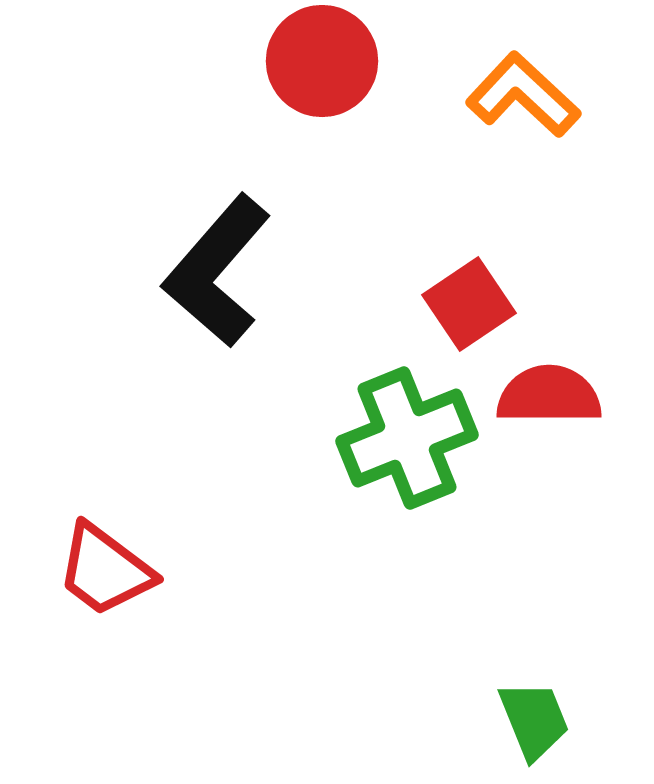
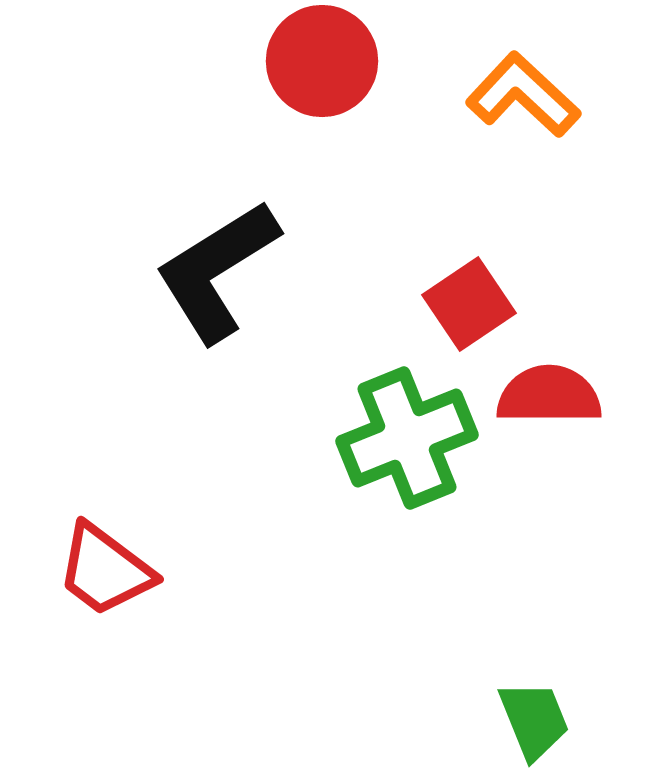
black L-shape: rotated 17 degrees clockwise
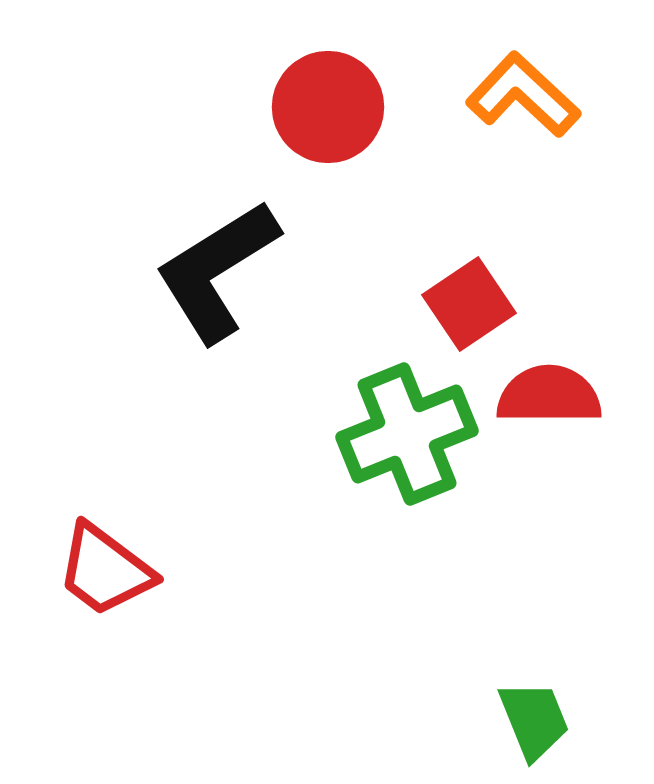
red circle: moved 6 px right, 46 px down
green cross: moved 4 px up
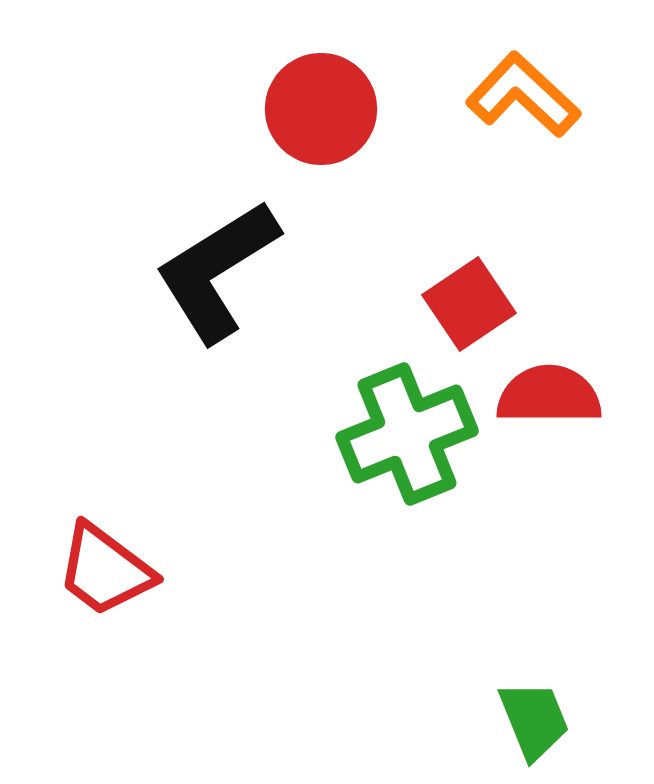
red circle: moved 7 px left, 2 px down
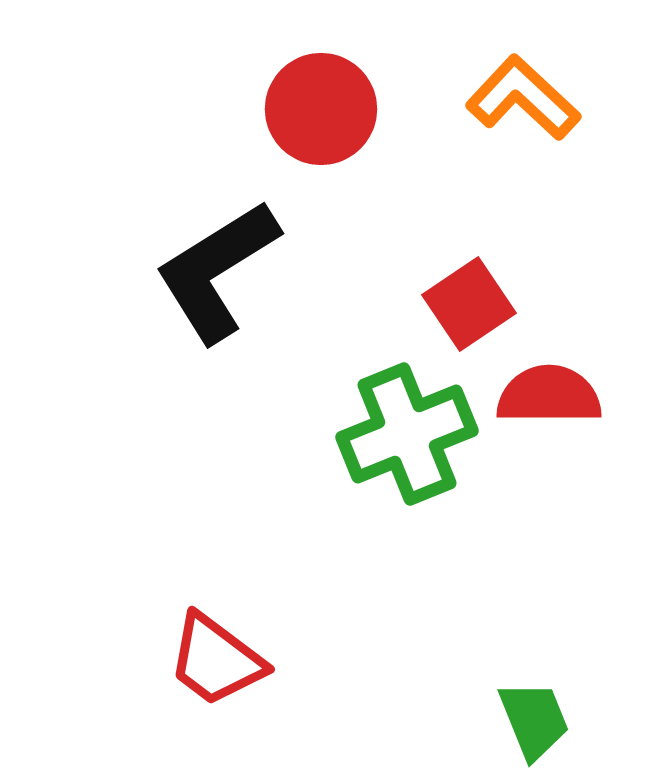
orange L-shape: moved 3 px down
red trapezoid: moved 111 px right, 90 px down
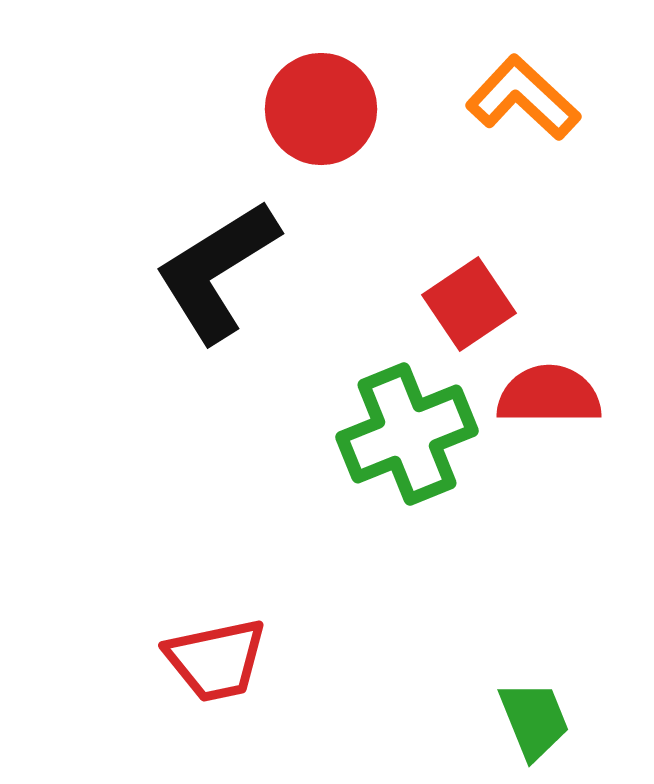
red trapezoid: rotated 49 degrees counterclockwise
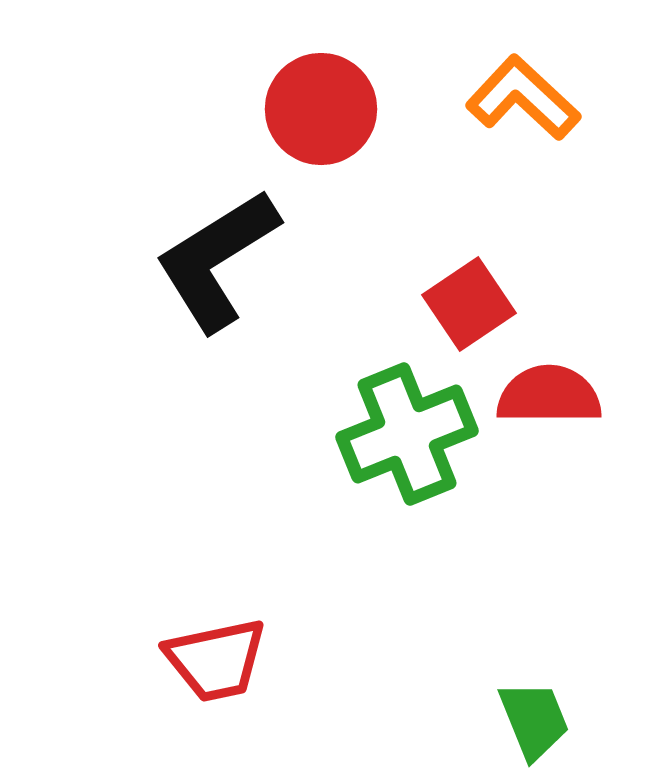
black L-shape: moved 11 px up
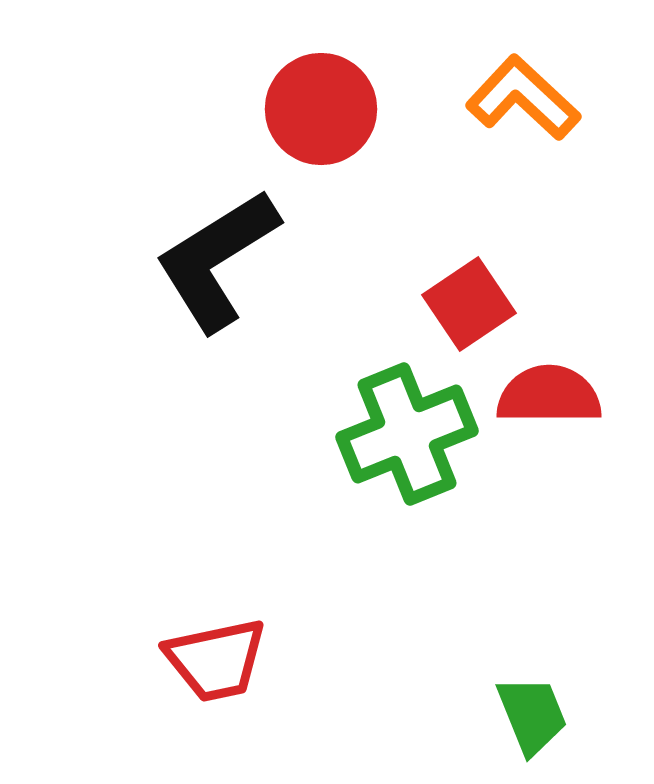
green trapezoid: moved 2 px left, 5 px up
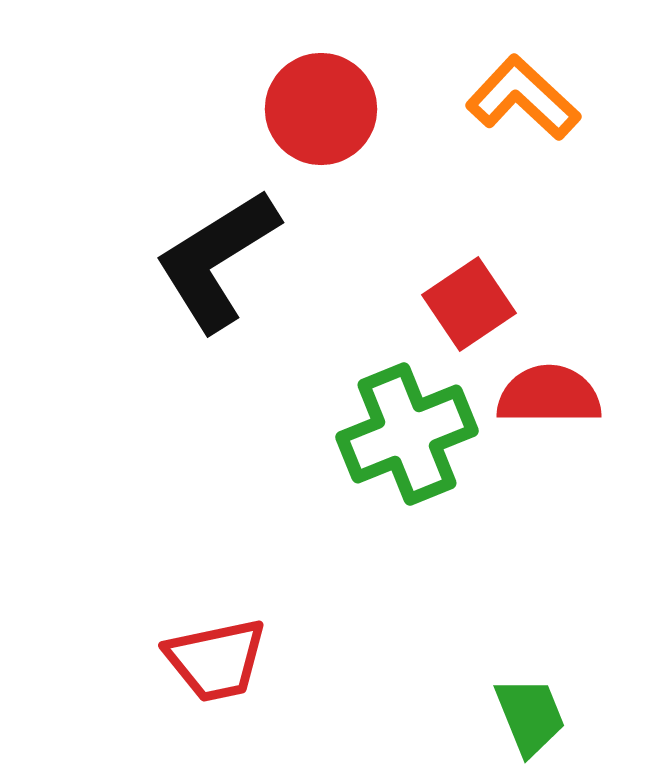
green trapezoid: moved 2 px left, 1 px down
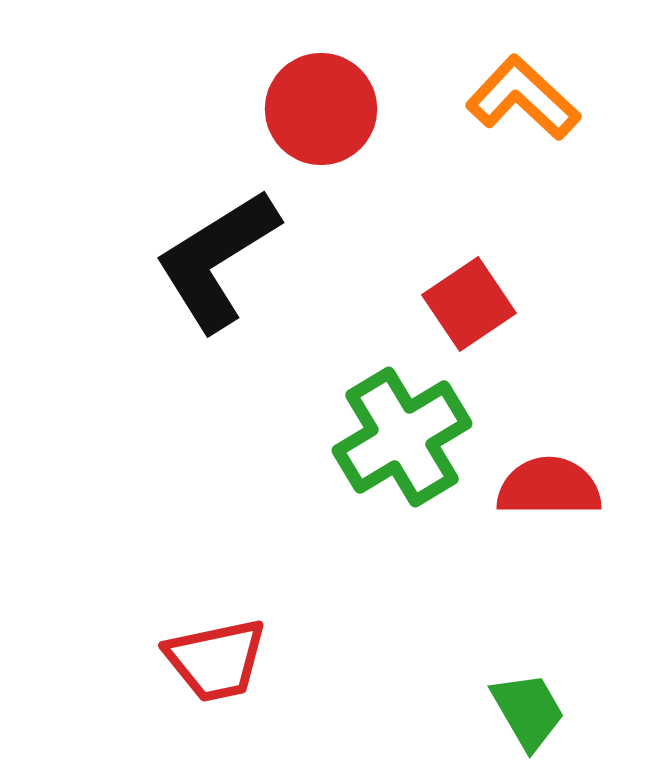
red semicircle: moved 92 px down
green cross: moved 5 px left, 3 px down; rotated 9 degrees counterclockwise
green trapezoid: moved 2 px left, 5 px up; rotated 8 degrees counterclockwise
